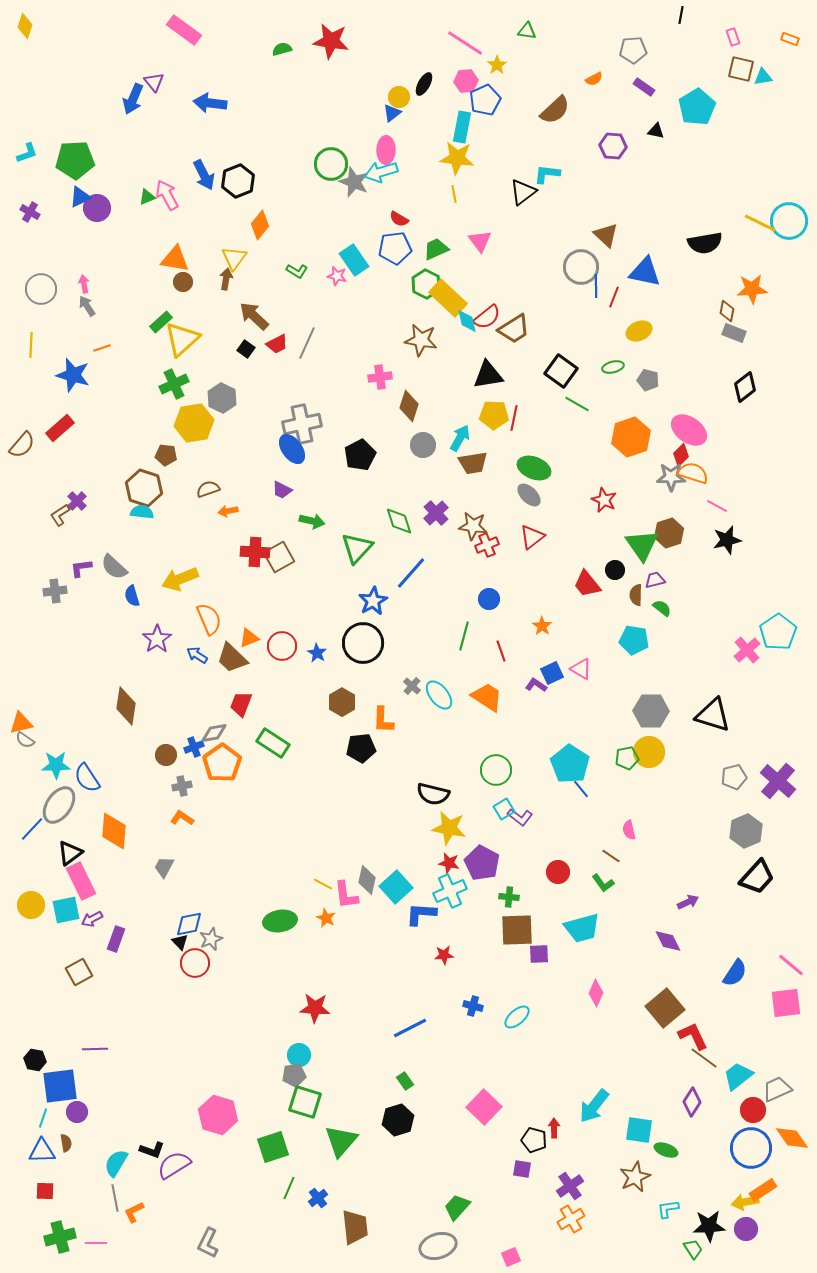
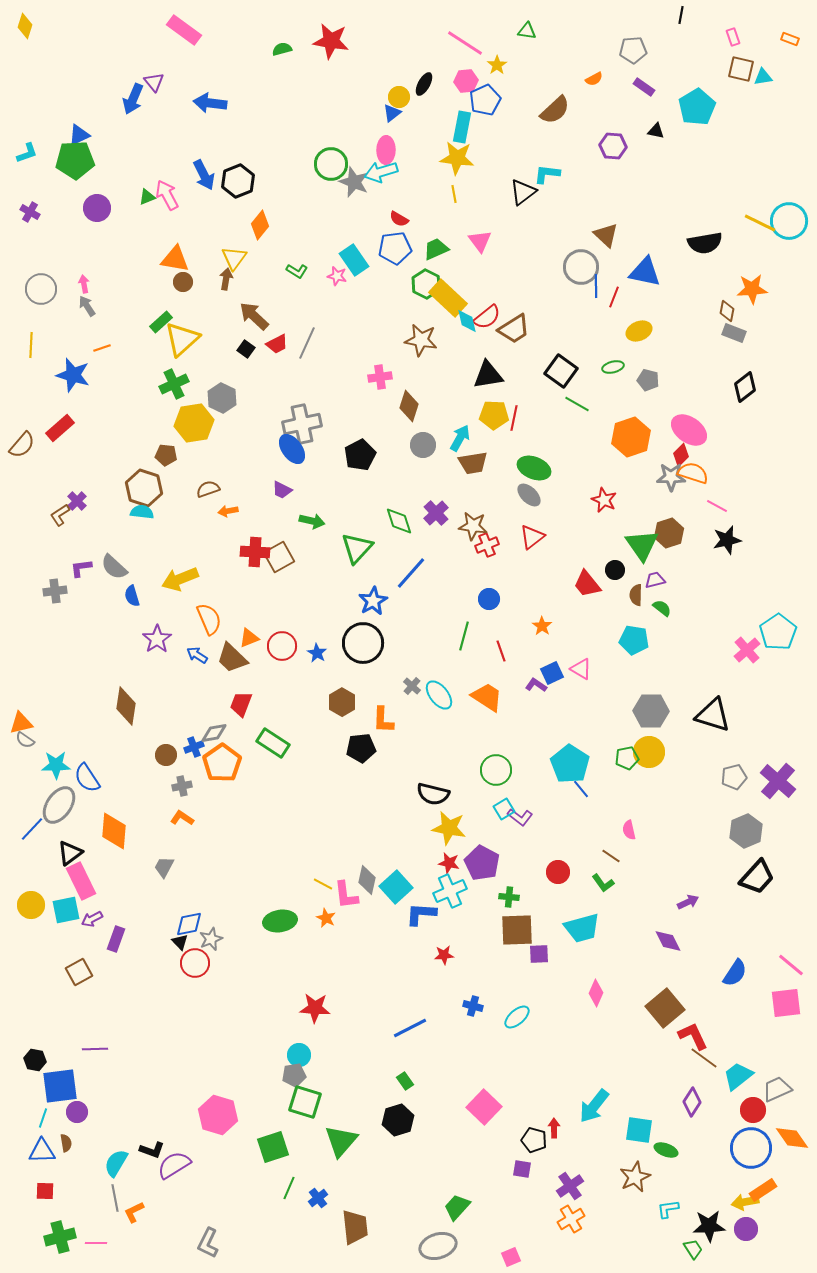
blue triangle at (80, 197): moved 1 px left, 62 px up
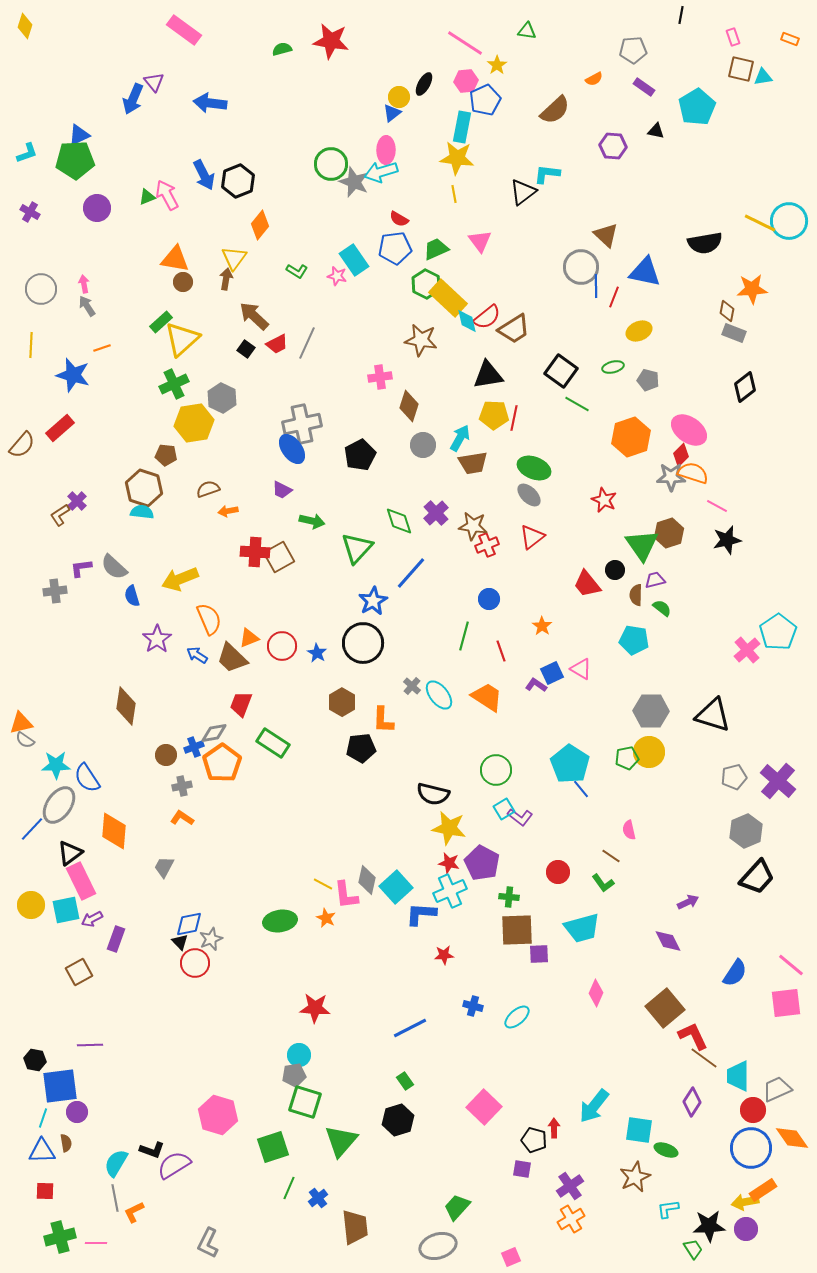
purple line at (95, 1049): moved 5 px left, 4 px up
cyan trapezoid at (738, 1076): rotated 52 degrees counterclockwise
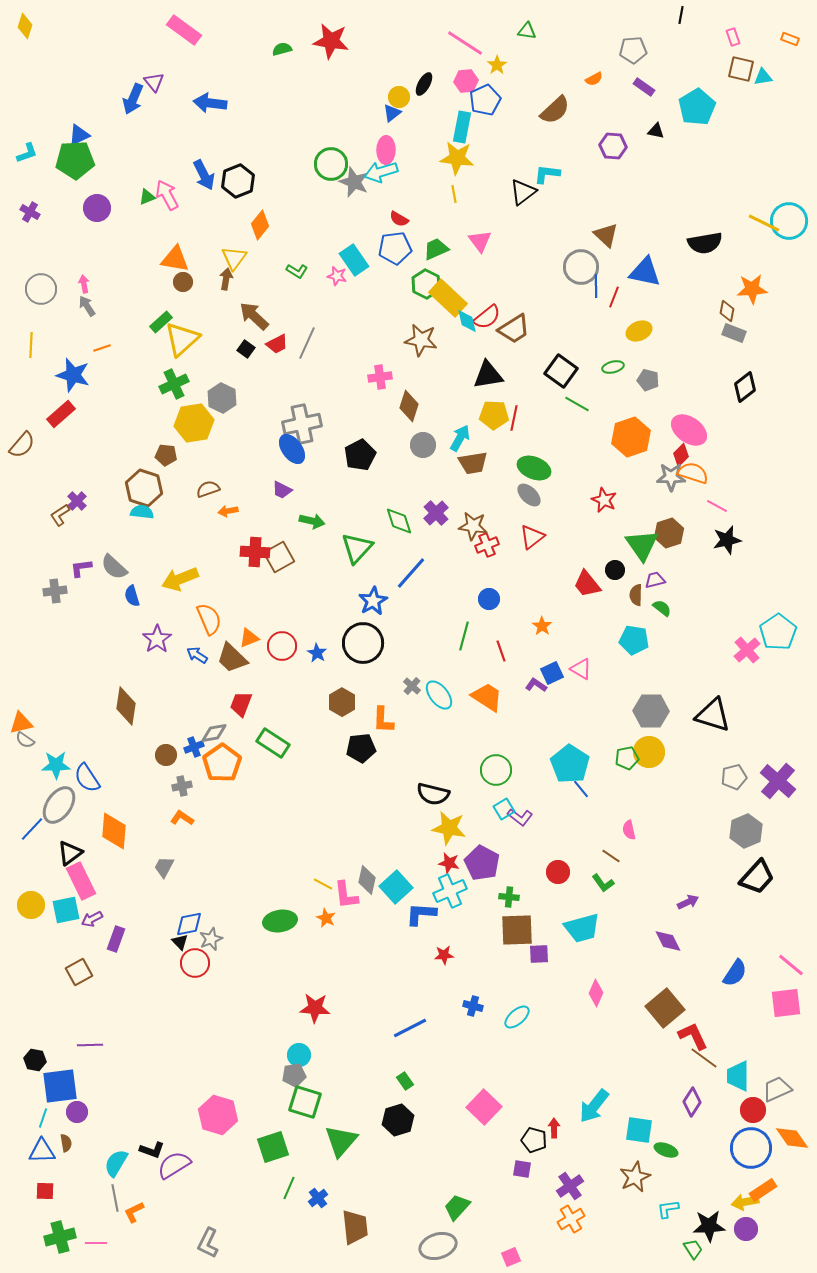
yellow line at (760, 223): moved 4 px right
red rectangle at (60, 428): moved 1 px right, 14 px up
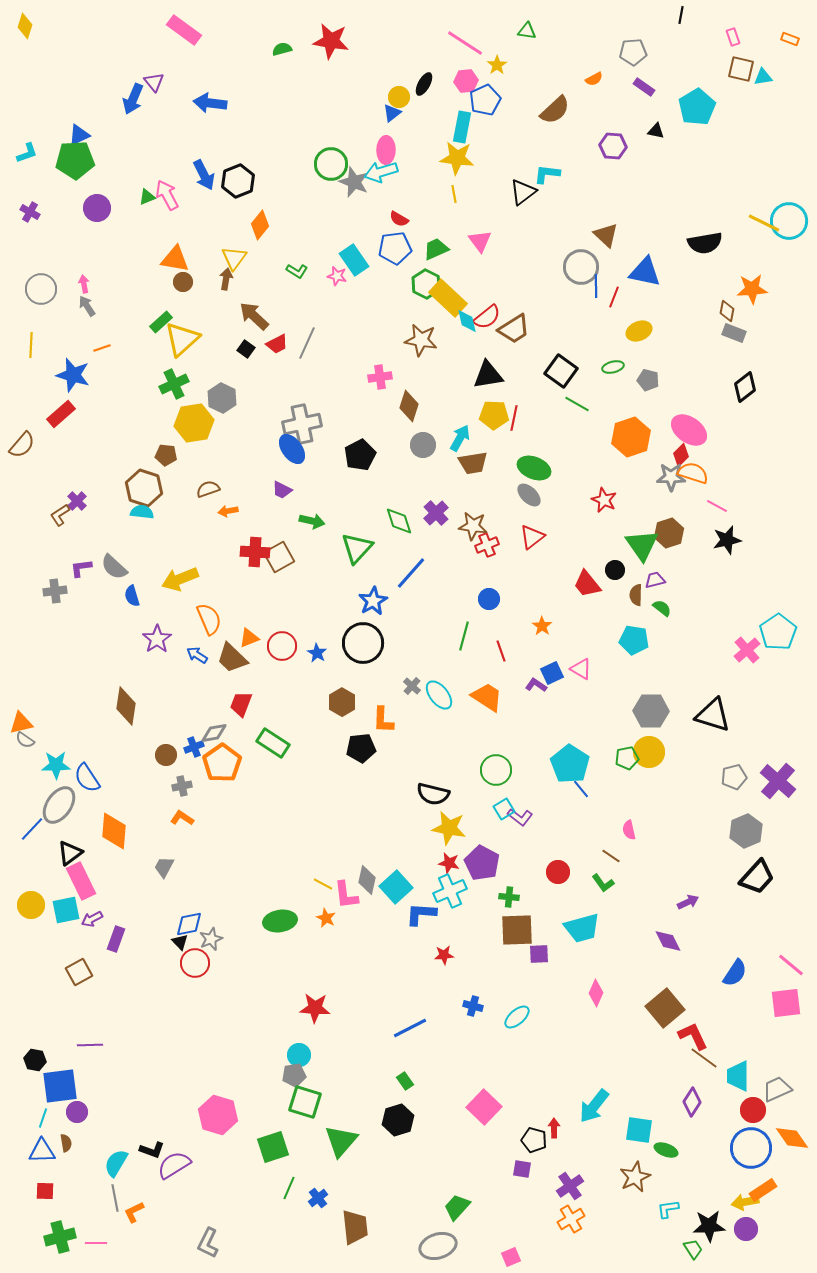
gray pentagon at (633, 50): moved 2 px down
